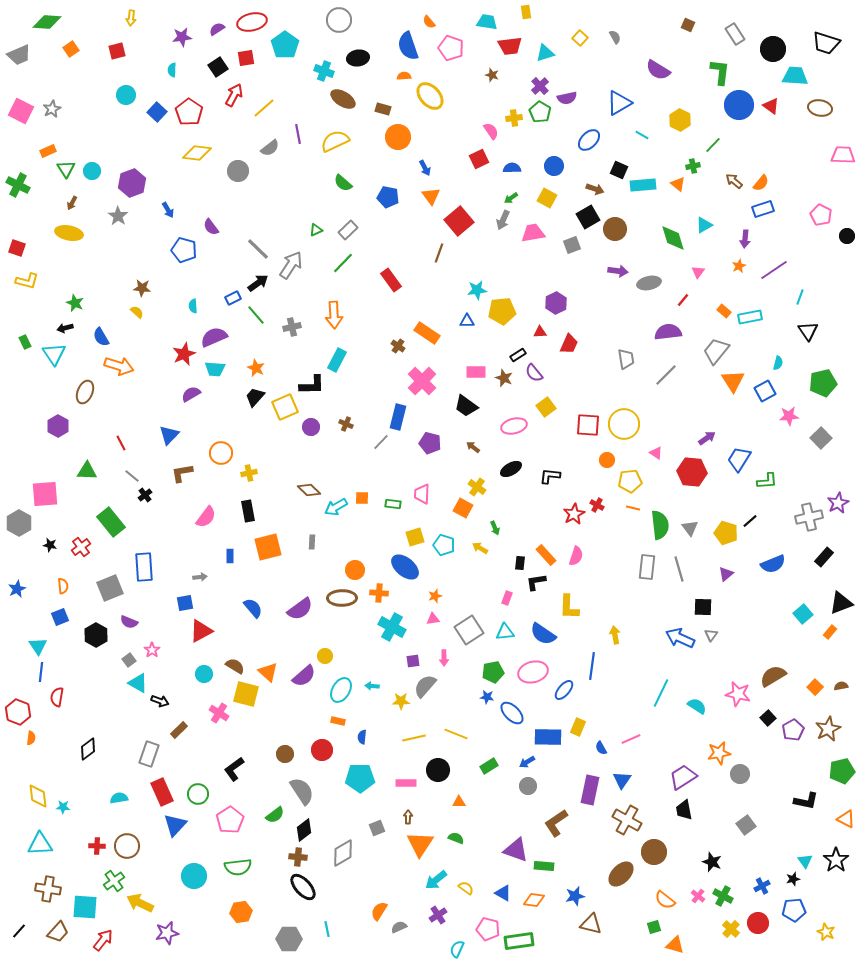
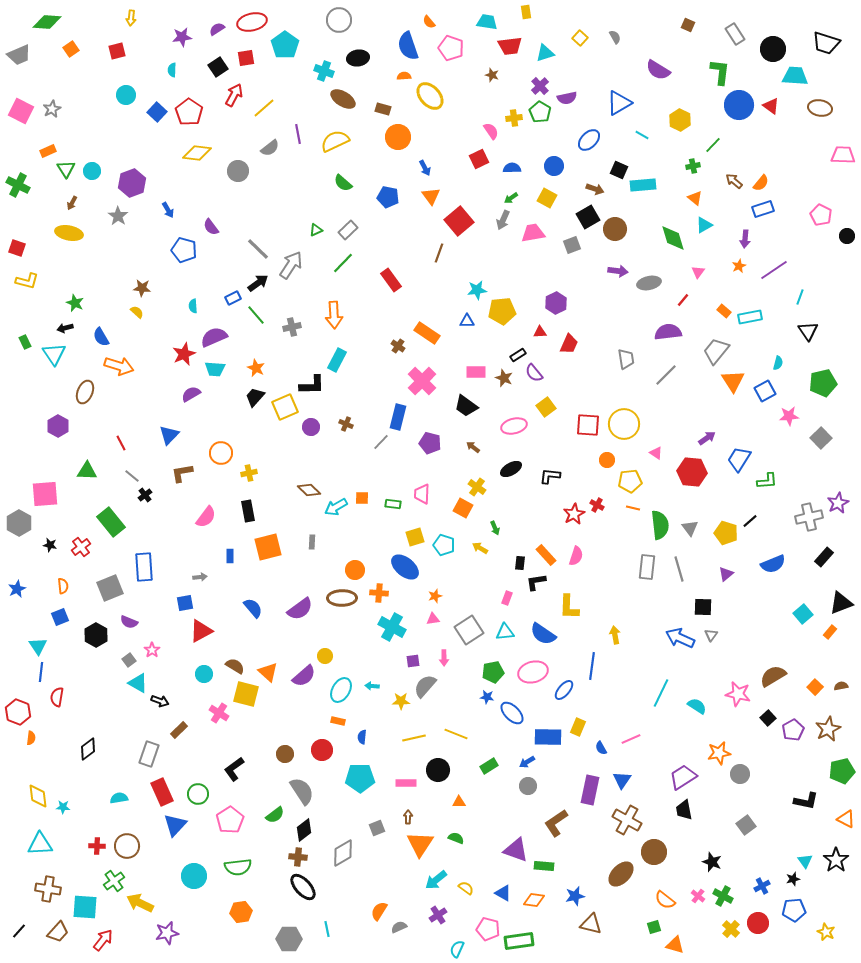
orange triangle at (678, 184): moved 17 px right, 14 px down
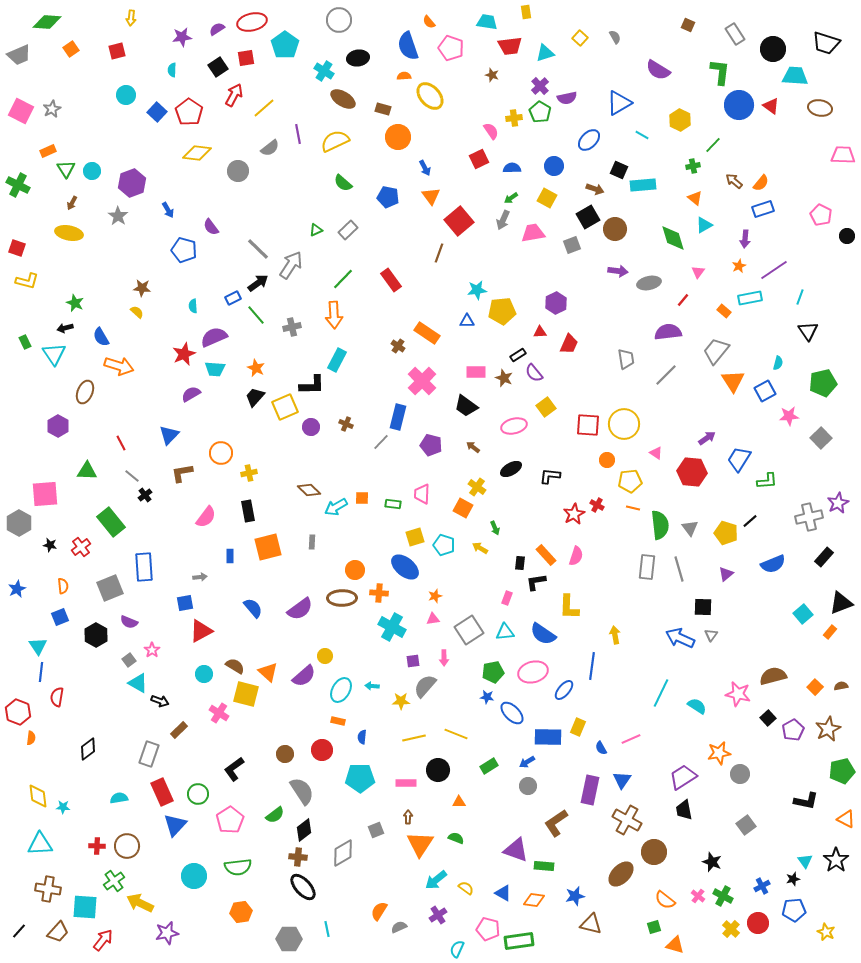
cyan cross at (324, 71): rotated 12 degrees clockwise
green line at (343, 263): moved 16 px down
cyan rectangle at (750, 317): moved 19 px up
purple pentagon at (430, 443): moved 1 px right, 2 px down
brown semicircle at (773, 676): rotated 16 degrees clockwise
gray square at (377, 828): moved 1 px left, 2 px down
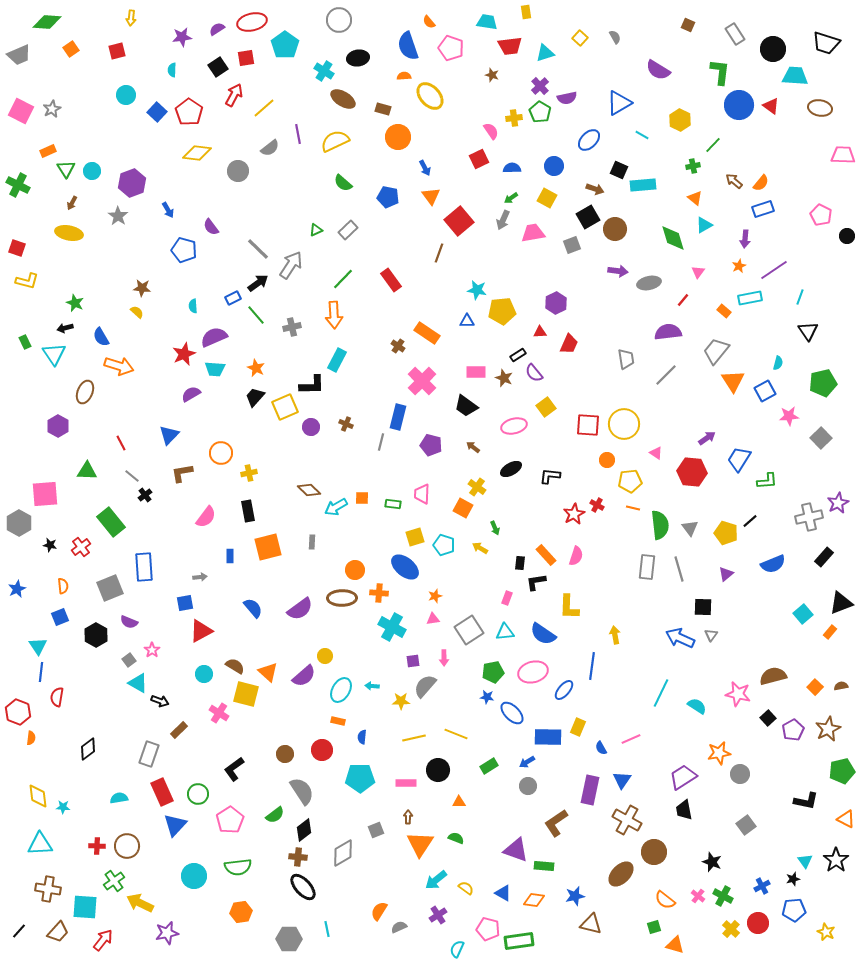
cyan star at (477, 290): rotated 18 degrees clockwise
gray line at (381, 442): rotated 30 degrees counterclockwise
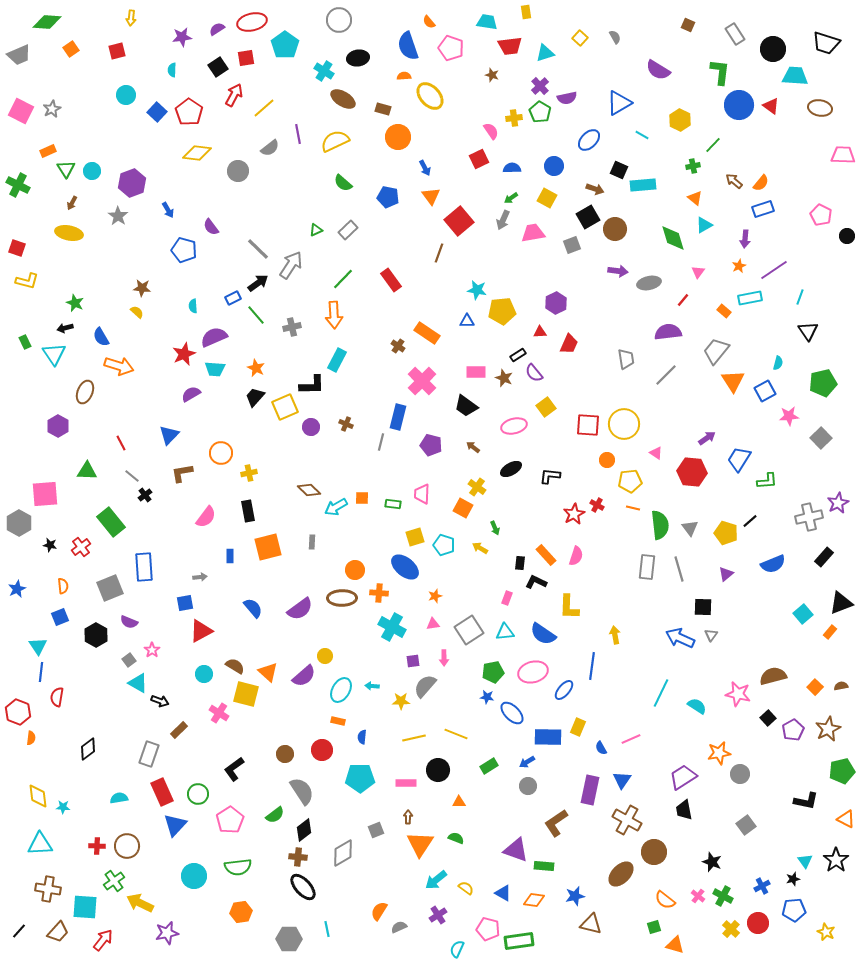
black L-shape at (536, 582): rotated 35 degrees clockwise
pink triangle at (433, 619): moved 5 px down
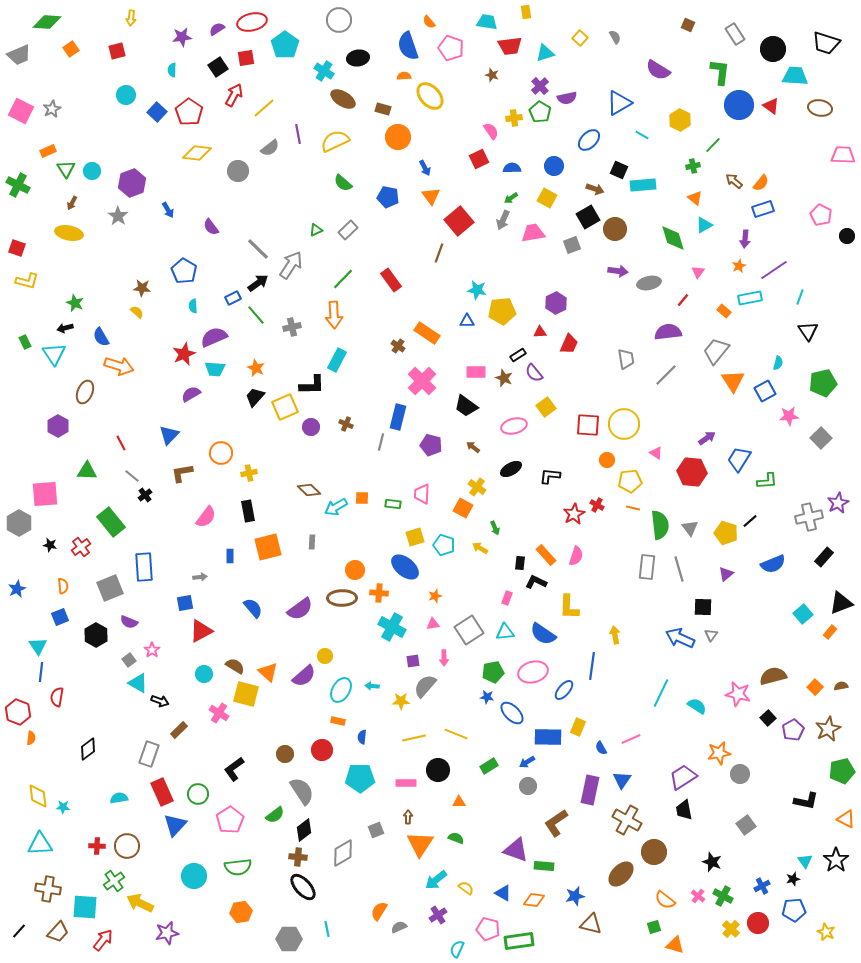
blue pentagon at (184, 250): moved 21 px down; rotated 15 degrees clockwise
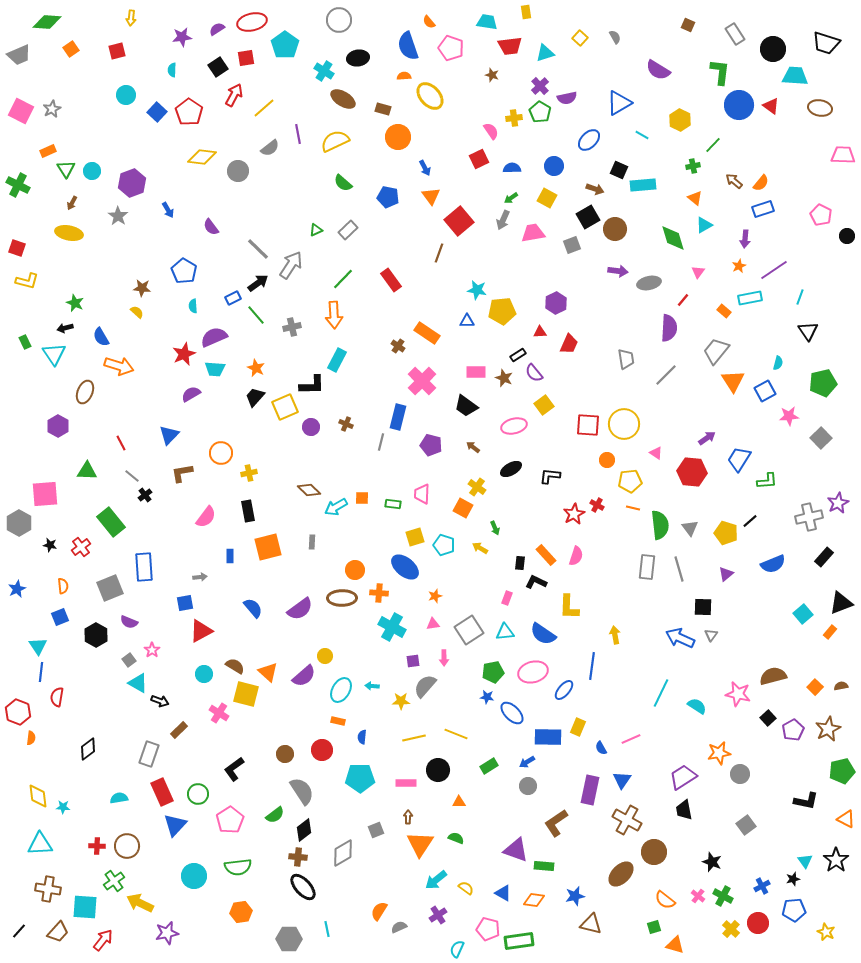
yellow diamond at (197, 153): moved 5 px right, 4 px down
purple semicircle at (668, 332): moved 1 px right, 4 px up; rotated 100 degrees clockwise
yellow square at (546, 407): moved 2 px left, 2 px up
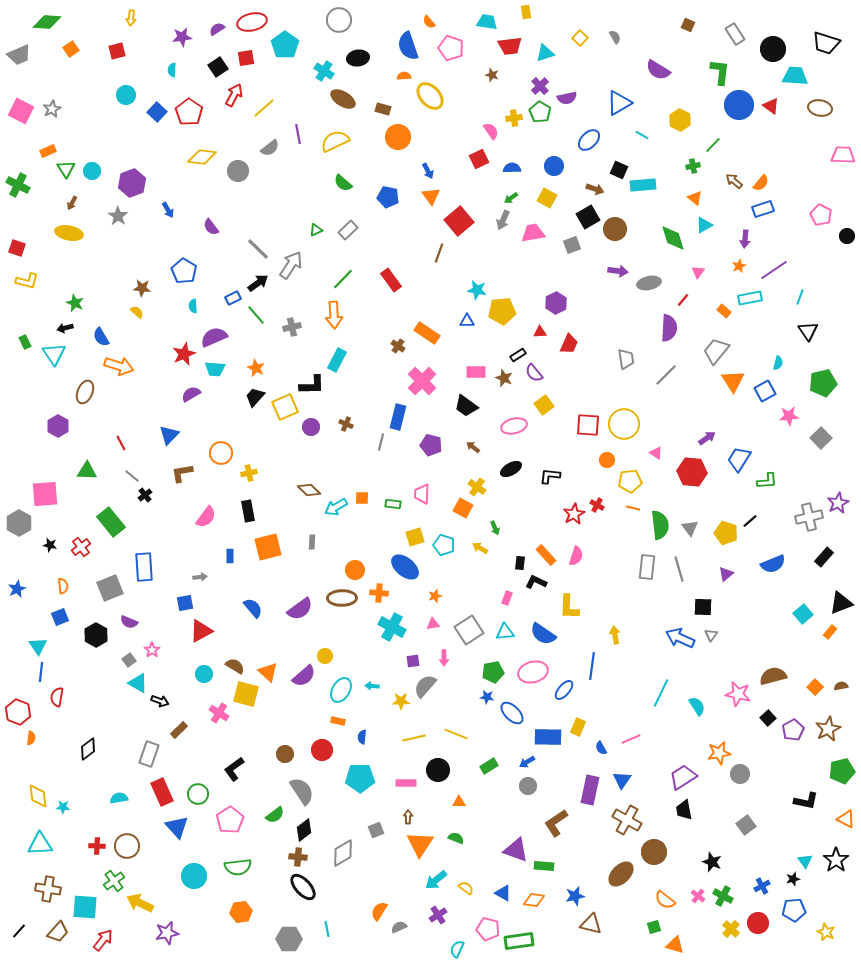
blue arrow at (425, 168): moved 3 px right, 3 px down
cyan semicircle at (697, 706): rotated 24 degrees clockwise
blue triangle at (175, 825): moved 2 px right, 2 px down; rotated 25 degrees counterclockwise
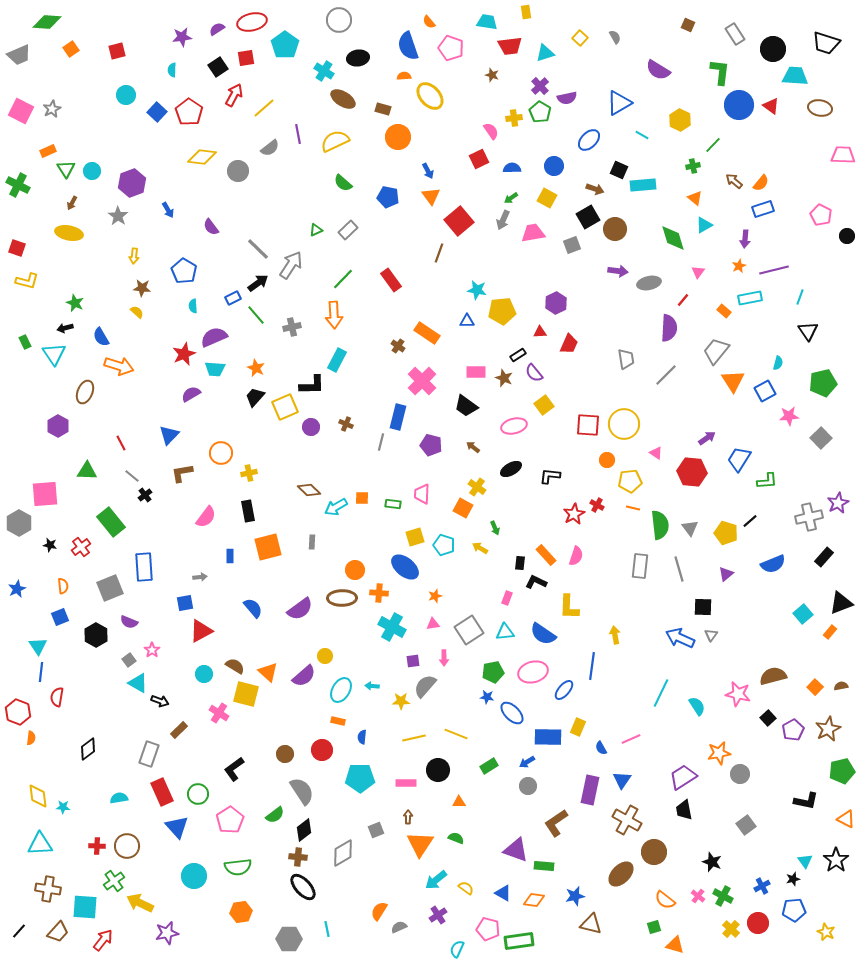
yellow arrow at (131, 18): moved 3 px right, 238 px down
purple line at (774, 270): rotated 20 degrees clockwise
gray rectangle at (647, 567): moved 7 px left, 1 px up
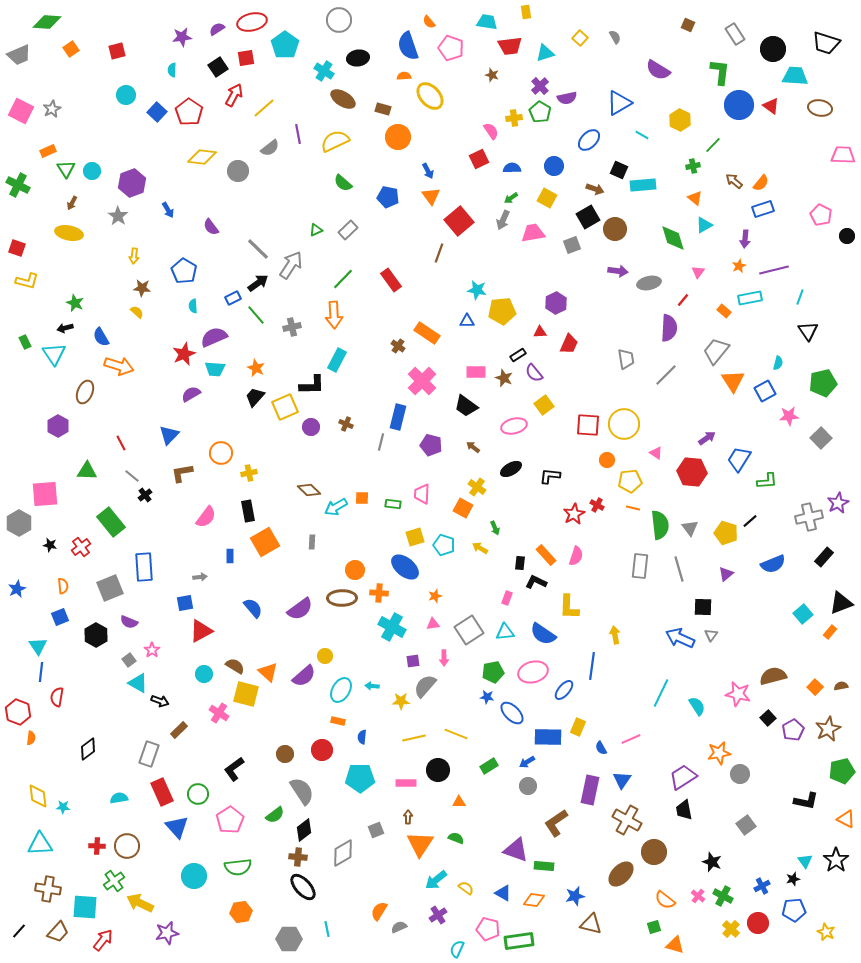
orange square at (268, 547): moved 3 px left, 5 px up; rotated 16 degrees counterclockwise
